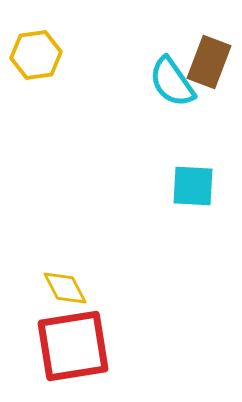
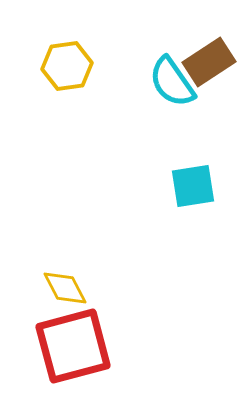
yellow hexagon: moved 31 px right, 11 px down
brown rectangle: rotated 36 degrees clockwise
cyan square: rotated 12 degrees counterclockwise
red square: rotated 6 degrees counterclockwise
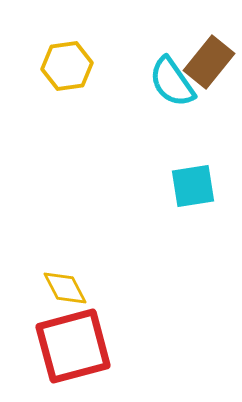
brown rectangle: rotated 18 degrees counterclockwise
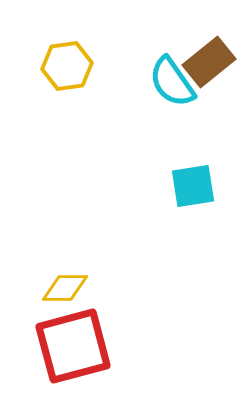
brown rectangle: rotated 12 degrees clockwise
yellow diamond: rotated 63 degrees counterclockwise
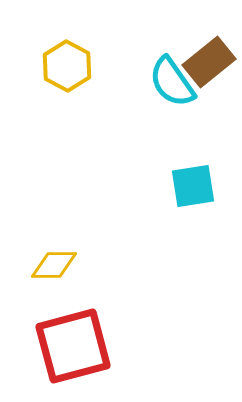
yellow hexagon: rotated 24 degrees counterclockwise
yellow diamond: moved 11 px left, 23 px up
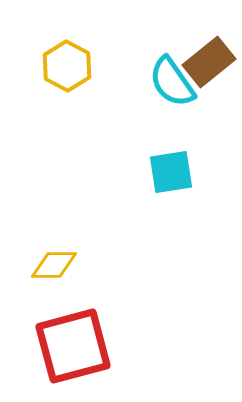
cyan square: moved 22 px left, 14 px up
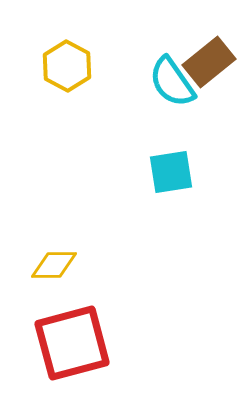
red square: moved 1 px left, 3 px up
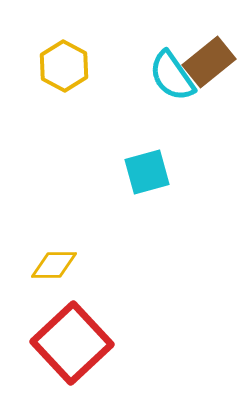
yellow hexagon: moved 3 px left
cyan semicircle: moved 6 px up
cyan square: moved 24 px left; rotated 6 degrees counterclockwise
red square: rotated 28 degrees counterclockwise
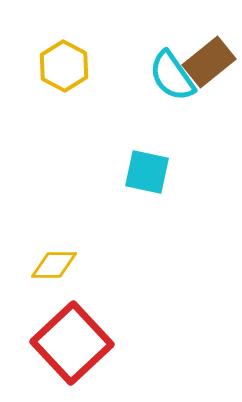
cyan square: rotated 27 degrees clockwise
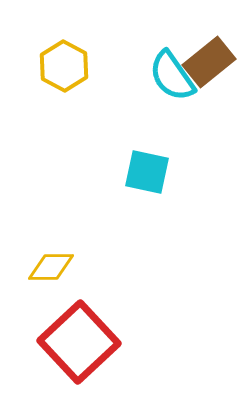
yellow diamond: moved 3 px left, 2 px down
red square: moved 7 px right, 1 px up
